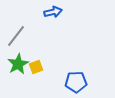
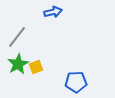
gray line: moved 1 px right, 1 px down
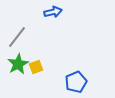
blue pentagon: rotated 20 degrees counterclockwise
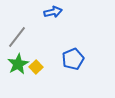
yellow square: rotated 24 degrees counterclockwise
blue pentagon: moved 3 px left, 23 px up
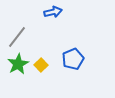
yellow square: moved 5 px right, 2 px up
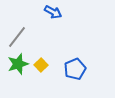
blue arrow: rotated 42 degrees clockwise
blue pentagon: moved 2 px right, 10 px down
green star: rotated 10 degrees clockwise
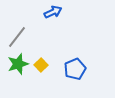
blue arrow: rotated 54 degrees counterclockwise
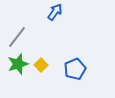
blue arrow: moved 2 px right; rotated 30 degrees counterclockwise
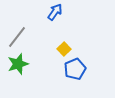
yellow square: moved 23 px right, 16 px up
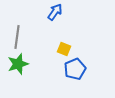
gray line: rotated 30 degrees counterclockwise
yellow square: rotated 24 degrees counterclockwise
